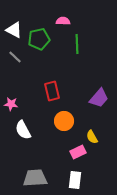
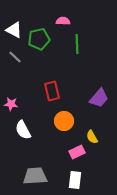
pink rectangle: moved 1 px left
gray trapezoid: moved 2 px up
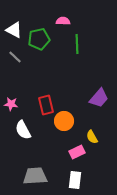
red rectangle: moved 6 px left, 14 px down
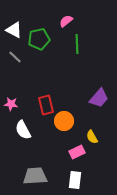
pink semicircle: moved 3 px right; rotated 40 degrees counterclockwise
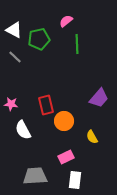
pink rectangle: moved 11 px left, 5 px down
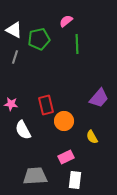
gray line: rotated 64 degrees clockwise
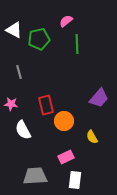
gray line: moved 4 px right, 15 px down; rotated 32 degrees counterclockwise
